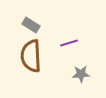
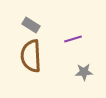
purple line: moved 4 px right, 4 px up
gray star: moved 3 px right, 2 px up
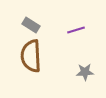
purple line: moved 3 px right, 9 px up
gray star: moved 1 px right
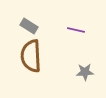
gray rectangle: moved 2 px left, 1 px down
purple line: rotated 30 degrees clockwise
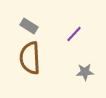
purple line: moved 2 px left, 4 px down; rotated 60 degrees counterclockwise
brown semicircle: moved 1 px left, 2 px down
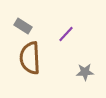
gray rectangle: moved 6 px left
purple line: moved 8 px left
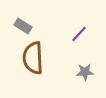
purple line: moved 13 px right
brown semicircle: moved 3 px right
